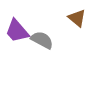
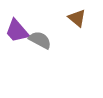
gray semicircle: moved 2 px left
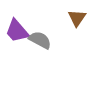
brown triangle: rotated 24 degrees clockwise
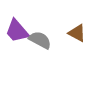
brown triangle: moved 15 px down; rotated 36 degrees counterclockwise
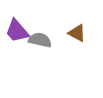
gray semicircle: rotated 15 degrees counterclockwise
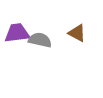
purple trapezoid: moved 2 px down; rotated 124 degrees clockwise
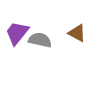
purple trapezoid: rotated 44 degrees counterclockwise
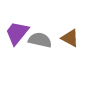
brown triangle: moved 7 px left, 5 px down
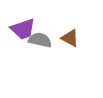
purple trapezoid: moved 6 px right, 4 px up; rotated 148 degrees counterclockwise
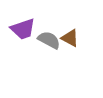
gray semicircle: moved 9 px right; rotated 15 degrees clockwise
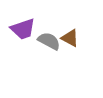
gray semicircle: moved 1 px down
